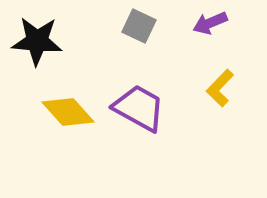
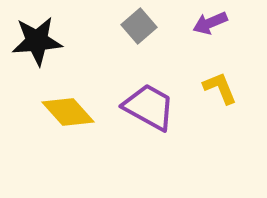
gray square: rotated 24 degrees clockwise
black star: rotated 9 degrees counterclockwise
yellow L-shape: rotated 114 degrees clockwise
purple trapezoid: moved 10 px right, 1 px up
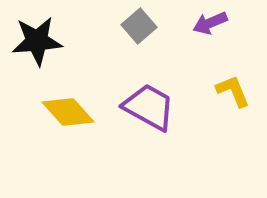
yellow L-shape: moved 13 px right, 3 px down
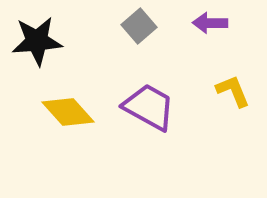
purple arrow: rotated 24 degrees clockwise
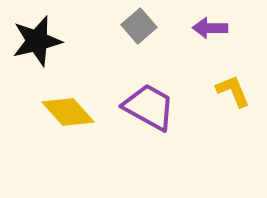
purple arrow: moved 5 px down
black star: rotated 9 degrees counterclockwise
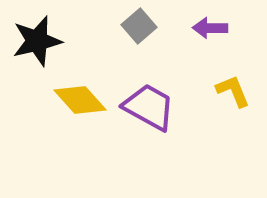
yellow diamond: moved 12 px right, 12 px up
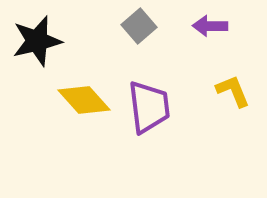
purple arrow: moved 2 px up
yellow diamond: moved 4 px right
purple trapezoid: rotated 54 degrees clockwise
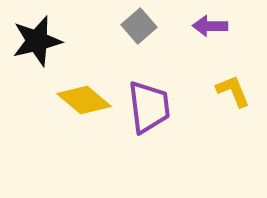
yellow diamond: rotated 8 degrees counterclockwise
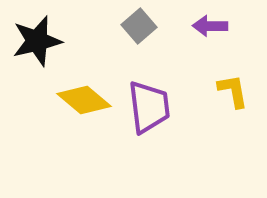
yellow L-shape: rotated 12 degrees clockwise
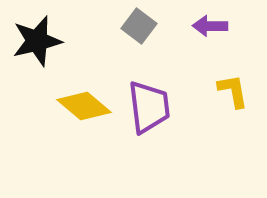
gray square: rotated 12 degrees counterclockwise
yellow diamond: moved 6 px down
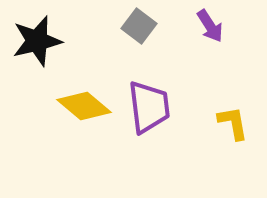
purple arrow: rotated 124 degrees counterclockwise
yellow L-shape: moved 32 px down
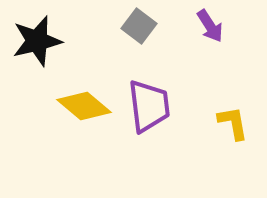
purple trapezoid: moved 1 px up
